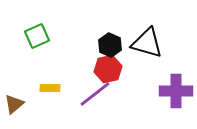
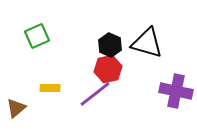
purple cross: rotated 12 degrees clockwise
brown triangle: moved 2 px right, 4 px down
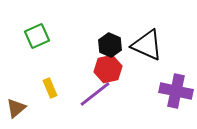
black triangle: moved 2 px down; rotated 8 degrees clockwise
yellow rectangle: rotated 66 degrees clockwise
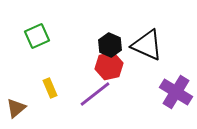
red hexagon: moved 1 px right, 3 px up
purple cross: moved 1 px down; rotated 20 degrees clockwise
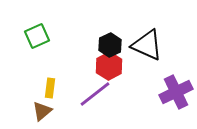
black hexagon: rotated 10 degrees clockwise
red hexagon: rotated 16 degrees counterclockwise
yellow rectangle: rotated 30 degrees clockwise
purple cross: rotated 32 degrees clockwise
brown triangle: moved 26 px right, 3 px down
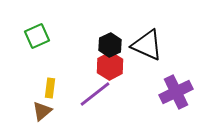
red hexagon: moved 1 px right
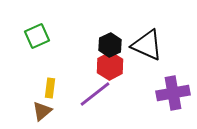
purple cross: moved 3 px left, 1 px down; rotated 16 degrees clockwise
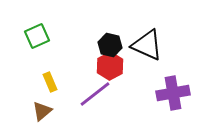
black hexagon: rotated 20 degrees counterclockwise
yellow rectangle: moved 6 px up; rotated 30 degrees counterclockwise
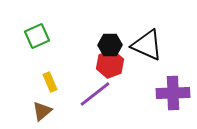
black hexagon: rotated 15 degrees counterclockwise
red hexagon: moved 2 px up; rotated 8 degrees clockwise
purple cross: rotated 8 degrees clockwise
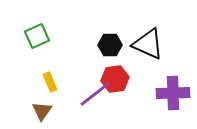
black triangle: moved 1 px right, 1 px up
red hexagon: moved 5 px right, 15 px down; rotated 12 degrees clockwise
brown triangle: rotated 15 degrees counterclockwise
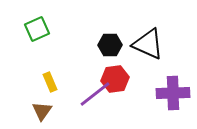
green square: moved 7 px up
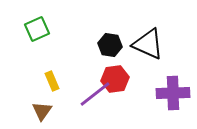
black hexagon: rotated 10 degrees clockwise
yellow rectangle: moved 2 px right, 1 px up
